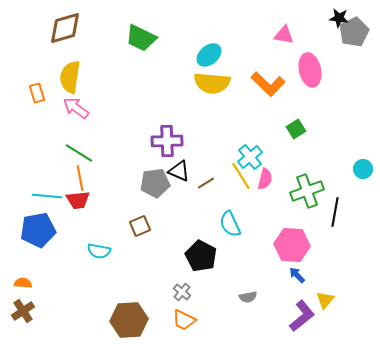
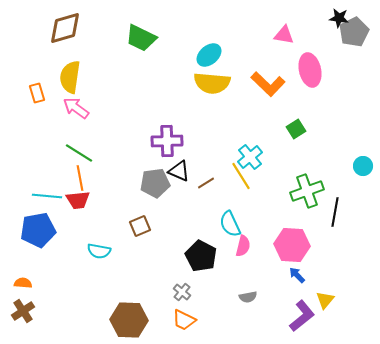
cyan circle at (363, 169): moved 3 px up
pink semicircle at (265, 179): moved 22 px left, 67 px down
brown hexagon at (129, 320): rotated 6 degrees clockwise
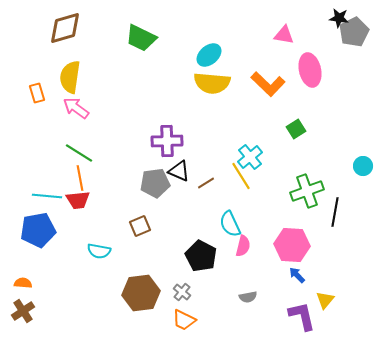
purple L-shape at (302, 316): rotated 64 degrees counterclockwise
brown hexagon at (129, 320): moved 12 px right, 27 px up; rotated 9 degrees counterclockwise
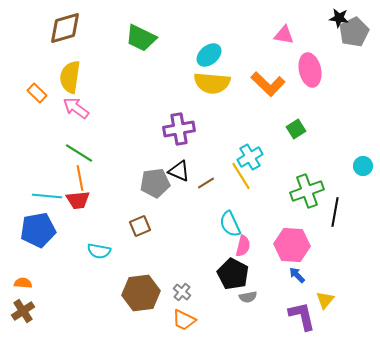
orange rectangle at (37, 93): rotated 30 degrees counterclockwise
purple cross at (167, 141): moved 12 px right, 12 px up; rotated 8 degrees counterclockwise
cyan cross at (250, 157): rotated 10 degrees clockwise
black pentagon at (201, 256): moved 32 px right, 18 px down
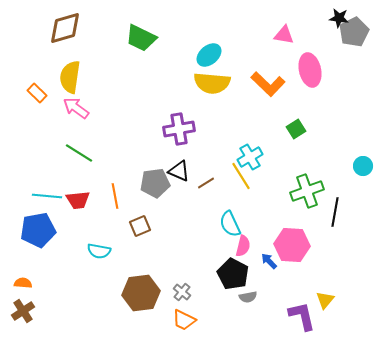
orange line at (80, 178): moved 35 px right, 18 px down
blue arrow at (297, 275): moved 28 px left, 14 px up
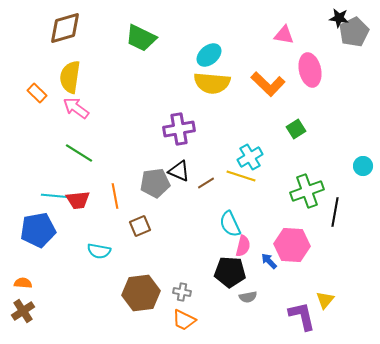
yellow line at (241, 176): rotated 40 degrees counterclockwise
cyan line at (47, 196): moved 9 px right
black pentagon at (233, 274): moved 3 px left, 2 px up; rotated 24 degrees counterclockwise
gray cross at (182, 292): rotated 30 degrees counterclockwise
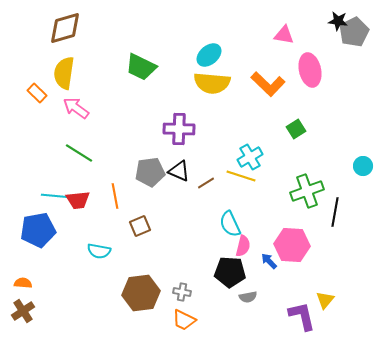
black star at (339, 18): moved 1 px left, 3 px down
green trapezoid at (141, 38): moved 29 px down
yellow semicircle at (70, 77): moved 6 px left, 4 px up
purple cross at (179, 129): rotated 12 degrees clockwise
gray pentagon at (155, 183): moved 5 px left, 11 px up
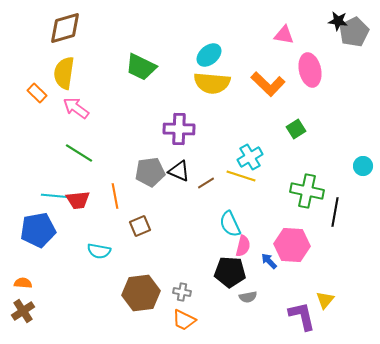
green cross at (307, 191): rotated 32 degrees clockwise
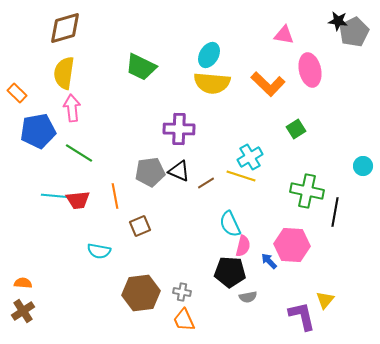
cyan ellipse at (209, 55): rotated 20 degrees counterclockwise
orange rectangle at (37, 93): moved 20 px left
pink arrow at (76, 108): moved 4 px left; rotated 48 degrees clockwise
blue pentagon at (38, 230): moved 99 px up
orange trapezoid at (184, 320): rotated 40 degrees clockwise
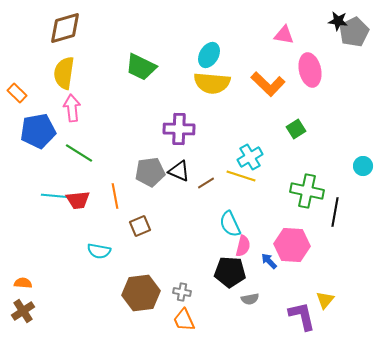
gray semicircle at (248, 297): moved 2 px right, 2 px down
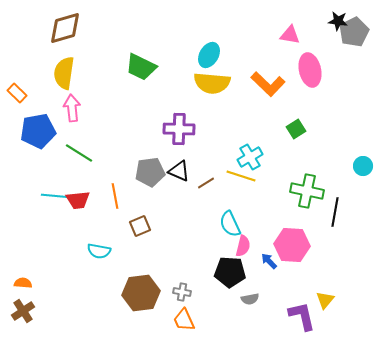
pink triangle at (284, 35): moved 6 px right
